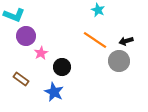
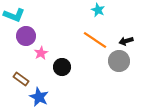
blue star: moved 15 px left, 5 px down
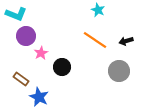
cyan L-shape: moved 2 px right, 1 px up
gray circle: moved 10 px down
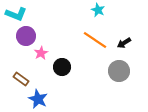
black arrow: moved 2 px left, 2 px down; rotated 16 degrees counterclockwise
blue star: moved 1 px left, 2 px down
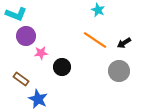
pink star: rotated 24 degrees clockwise
